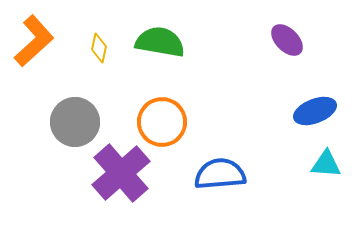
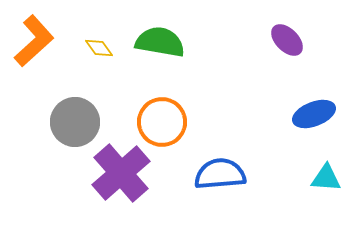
yellow diamond: rotated 48 degrees counterclockwise
blue ellipse: moved 1 px left, 3 px down
cyan triangle: moved 14 px down
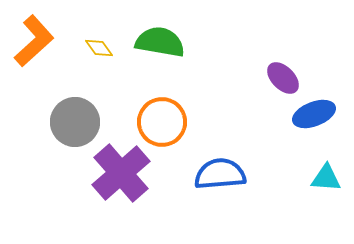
purple ellipse: moved 4 px left, 38 px down
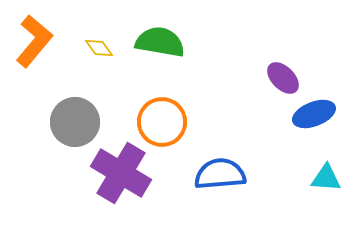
orange L-shape: rotated 8 degrees counterclockwise
purple cross: rotated 18 degrees counterclockwise
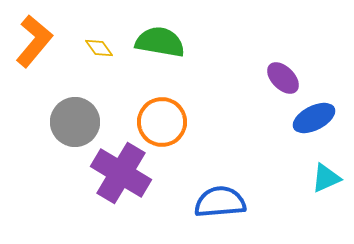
blue ellipse: moved 4 px down; rotated 6 degrees counterclockwise
blue semicircle: moved 28 px down
cyan triangle: rotated 28 degrees counterclockwise
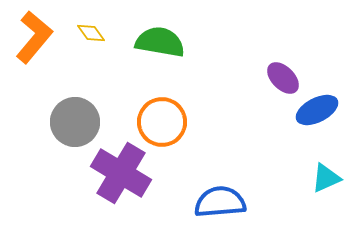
orange L-shape: moved 4 px up
yellow diamond: moved 8 px left, 15 px up
blue ellipse: moved 3 px right, 8 px up
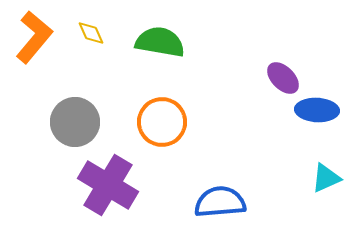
yellow diamond: rotated 12 degrees clockwise
blue ellipse: rotated 30 degrees clockwise
purple cross: moved 13 px left, 12 px down
